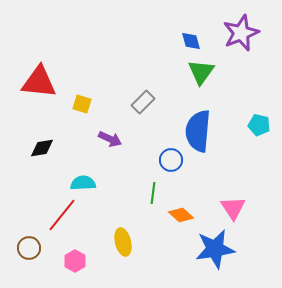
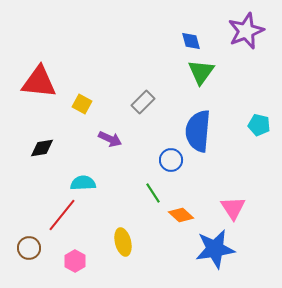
purple star: moved 5 px right, 2 px up
yellow square: rotated 12 degrees clockwise
green line: rotated 40 degrees counterclockwise
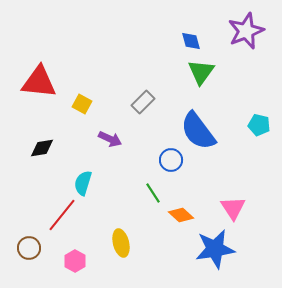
blue semicircle: rotated 42 degrees counterclockwise
cyan semicircle: rotated 70 degrees counterclockwise
yellow ellipse: moved 2 px left, 1 px down
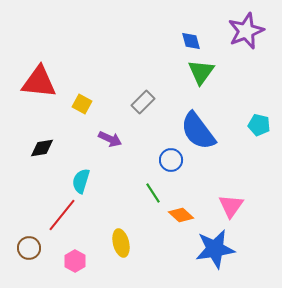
cyan semicircle: moved 2 px left, 2 px up
pink triangle: moved 2 px left, 2 px up; rotated 8 degrees clockwise
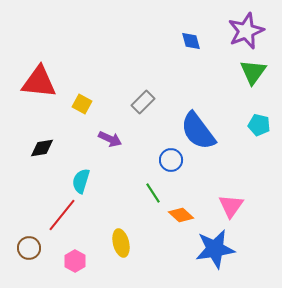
green triangle: moved 52 px right
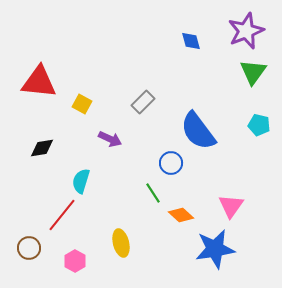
blue circle: moved 3 px down
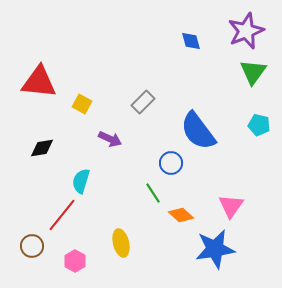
brown circle: moved 3 px right, 2 px up
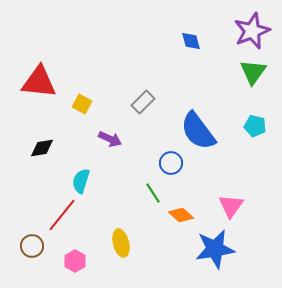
purple star: moved 6 px right
cyan pentagon: moved 4 px left, 1 px down
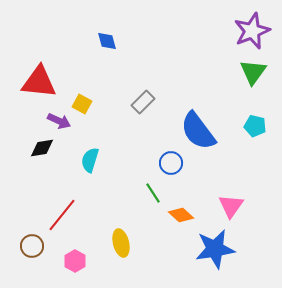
blue diamond: moved 84 px left
purple arrow: moved 51 px left, 18 px up
cyan semicircle: moved 9 px right, 21 px up
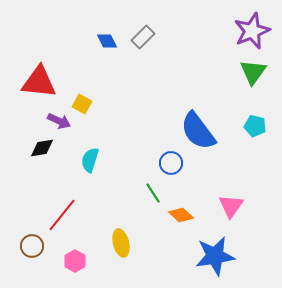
blue diamond: rotated 10 degrees counterclockwise
gray rectangle: moved 65 px up
blue star: moved 7 px down
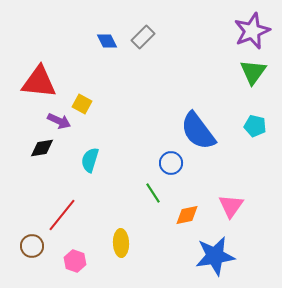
orange diamond: moved 6 px right; rotated 55 degrees counterclockwise
yellow ellipse: rotated 12 degrees clockwise
pink hexagon: rotated 10 degrees counterclockwise
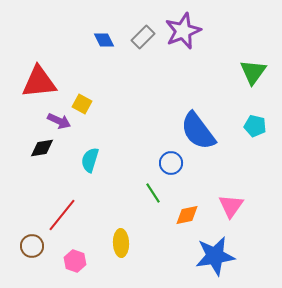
purple star: moved 69 px left
blue diamond: moved 3 px left, 1 px up
red triangle: rotated 12 degrees counterclockwise
